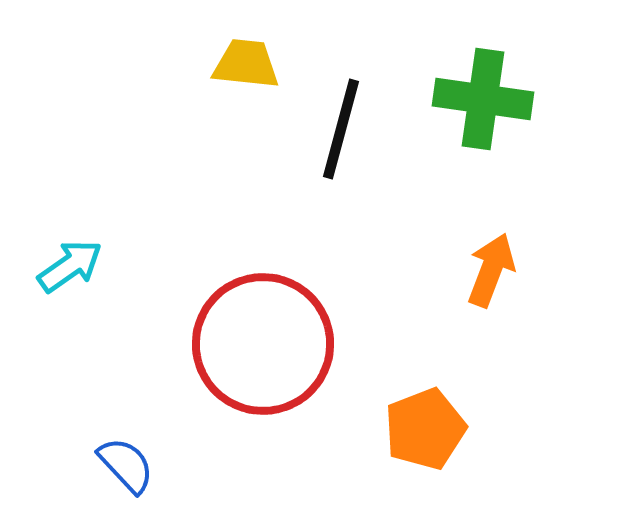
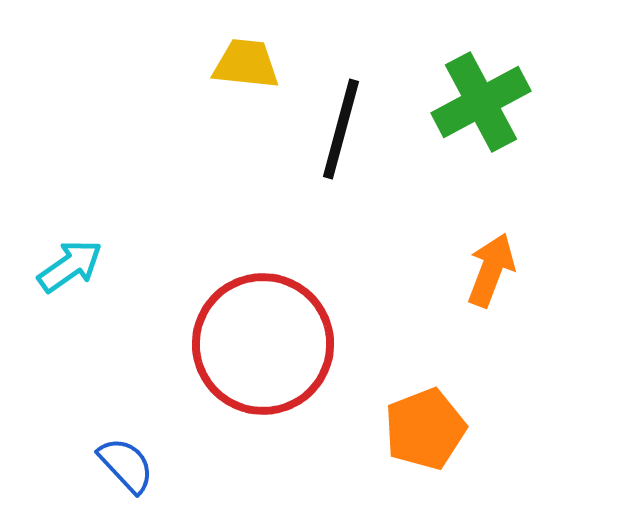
green cross: moved 2 px left, 3 px down; rotated 36 degrees counterclockwise
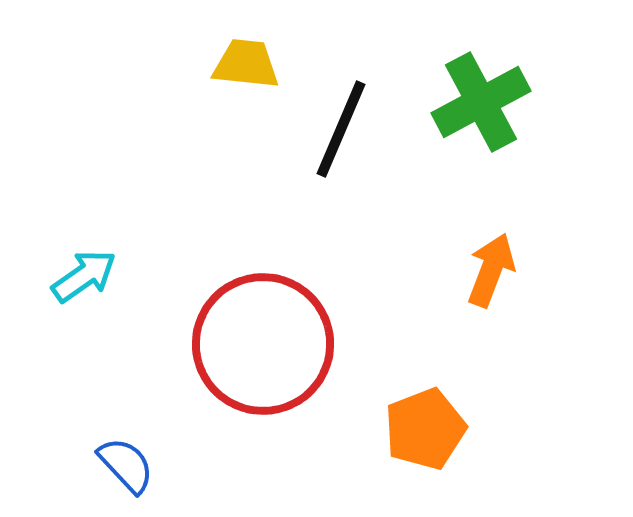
black line: rotated 8 degrees clockwise
cyan arrow: moved 14 px right, 10 px down
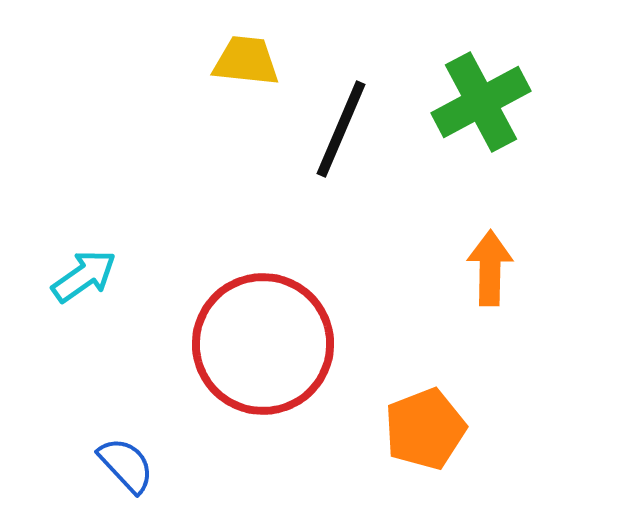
yellow trapezoid: moved 3 px up
orange arrow: moved 1 px left, 2 px up; rotated 20 degrees counterclockwise
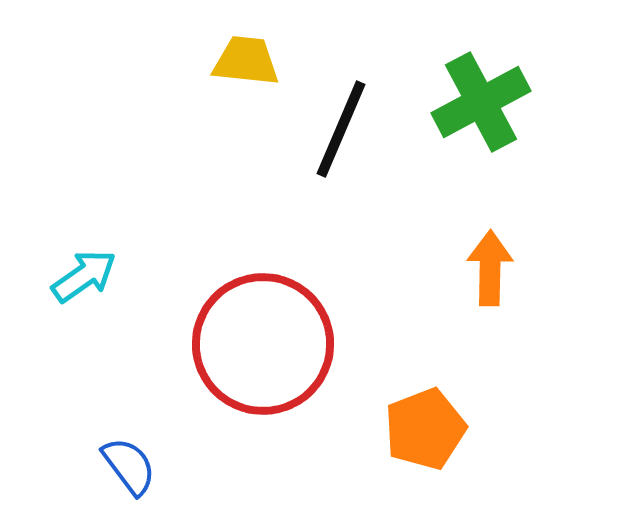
blue semicircle: moved 3 px right, 1 px down; rotated 6 degrees clockwise
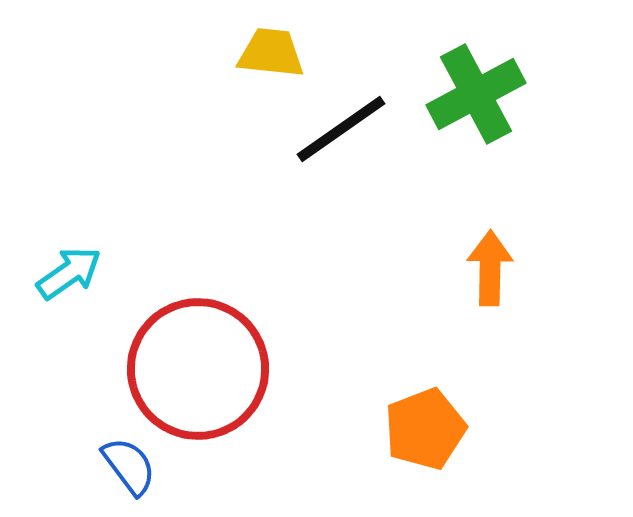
yellow trapezoid: moved 25 px right, 8 px up
green cross: moved 5 px left, 8 px up
black line: rotated 32 degrees clockwise
cyan arrow: moved 15 px left, 3 px up
red circle: moved 65 px left, 25 px down
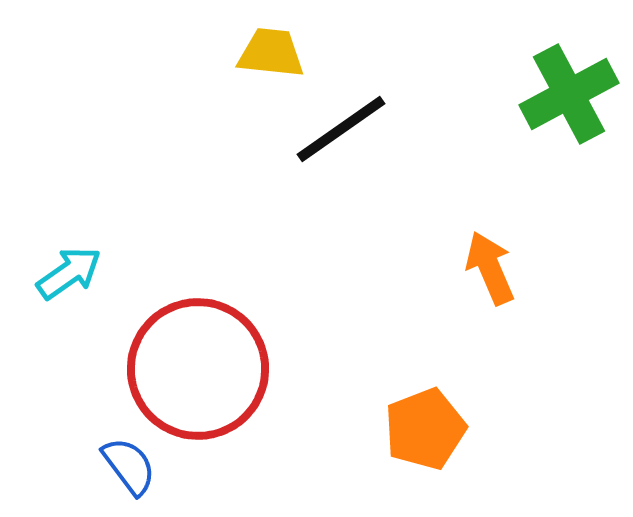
green cross: moved 93 px right
orange arrow: rotated 24 degrees counterclockwise
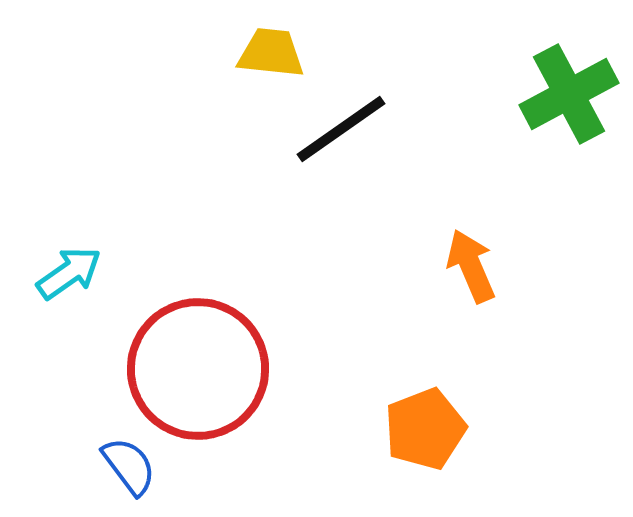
orange arrow: moved 19 px left, 2 px up
